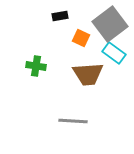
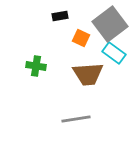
gray line: moved 3 px right, 2 px up; rotated 12 degrees counterclockwise
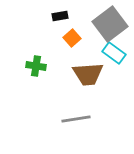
orange square: moved 9 px left; rotated 24 degrees clockwise
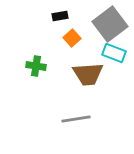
cyan rectangle: rotated 15 degrees counterclockwise
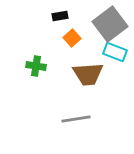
cyan rectangle: moved 1 px right, 1 px up
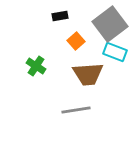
orange square: moved 4 px right, 3 px down
green cross: rotated 24 degrees clockwise
gray line: moved 9 px up
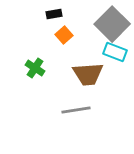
black rectangle: moved 6 px left, 2 px up
gray square: moved 2 px right; rotated 8 degrees counterclockwise
orange square: moved 12 px left, 6 px up
green cross: moved 1 px left, 2 px down
